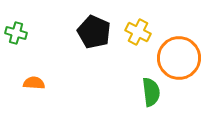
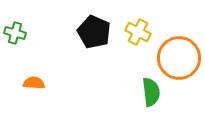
green cross: moved 1 px left
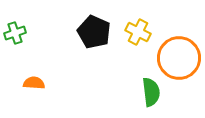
green cross: rotated 35 degrees counterclockwise
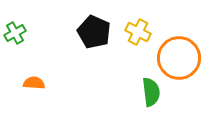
green cross: rotated 10 degrees counterclockwise
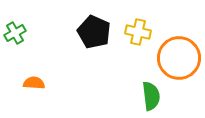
yellow cross: rotated 15 degrees counterclockwise
green semicircle: moved 4 px down
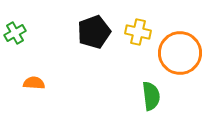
black pentagon: rotated 28 degrees clockwise
orange circle: moved 1 px right, 5 px up
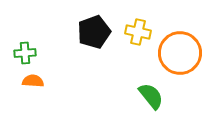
green cross: moved 10 px right, 20 px down; rotated 25 degrees clockwise
orange semicircle: moved 1 px left, 2 px up
green semicircle: rotated 32 degrees counterclockwise
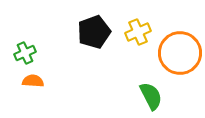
yellow cross: rotated 35 degrees counterclockwise
green cross: rotated 20 degrees counterclockwise
green semicircle: rotated 12 degrees clockwise
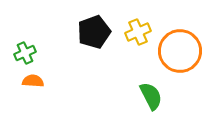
orange circle: moved 2 px up
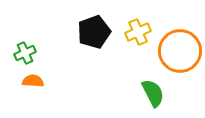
green semicircle: moved 2 px right, 3 px up
